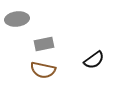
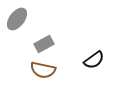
gray ellipse: rotated 45 degrees counterclockwise
gray rectangle: rotated 18 degrees counterclockwise
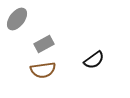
brown semicircle: rotated 20 degrees counterclockwise
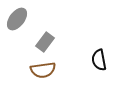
gray rectangle: moved 1 px right, 2 px up; rotated 24 degrees counterclockwise
black semicircle: moved 5 px right; rotated 115 degrees clockwise
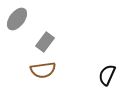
black semicircle: moved 8 px right, 15 px down; rotated 35 degrees clockwise
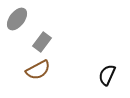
gray rectangle: moved 3 px left
brown semicircle: moved 5 px left; rotated 20 degrees counterclockwise
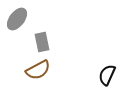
gray rectangle: rotated 48 degrees counterclockwise
